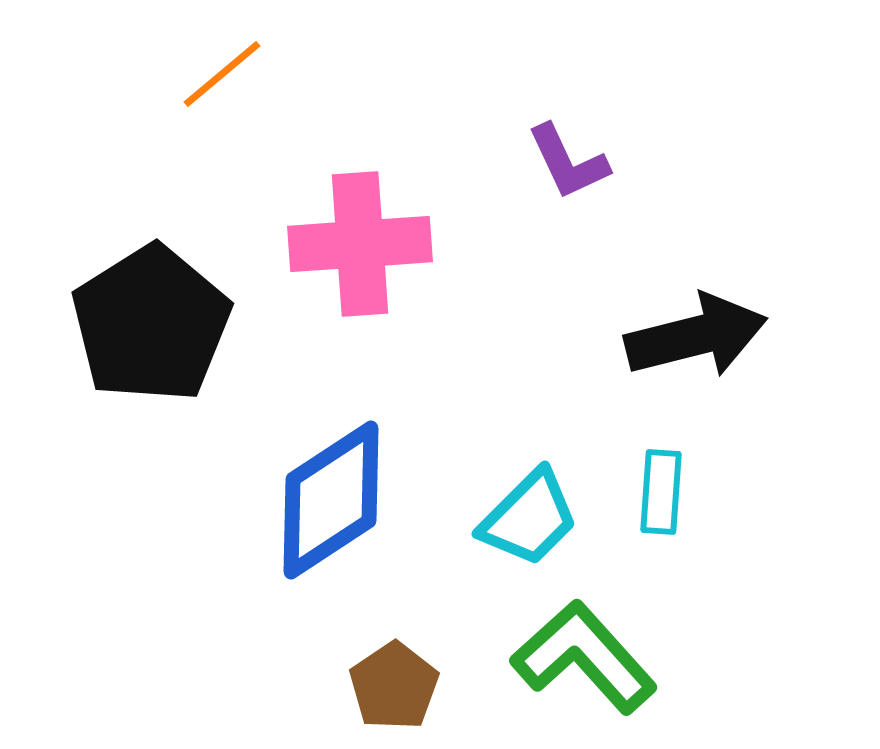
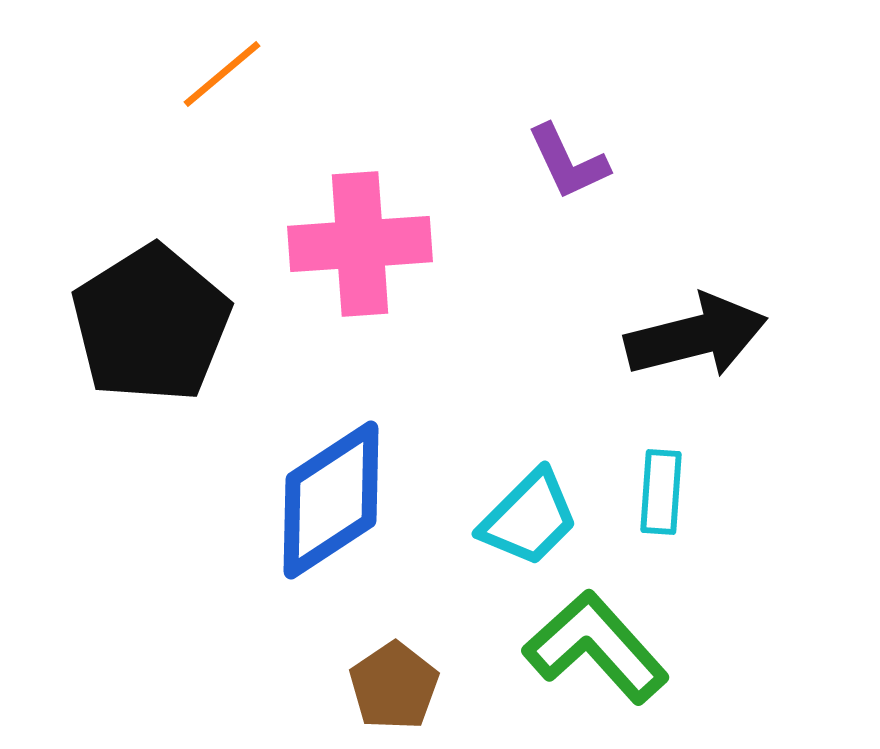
green L-shape: moved 12 px right, 10 px up
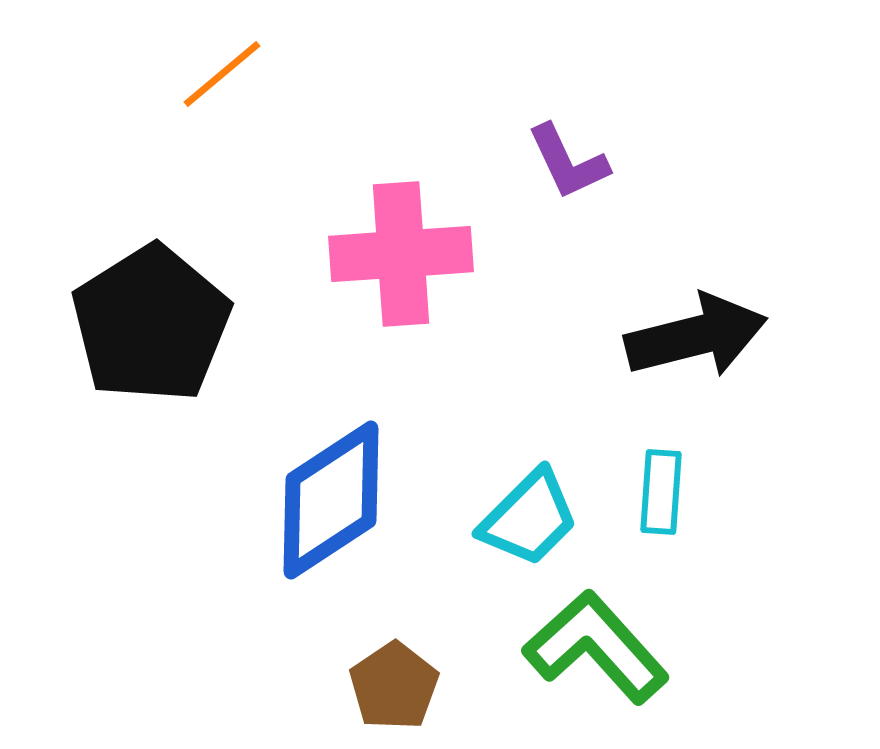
pink cross: moved 41 px right, 10 px down
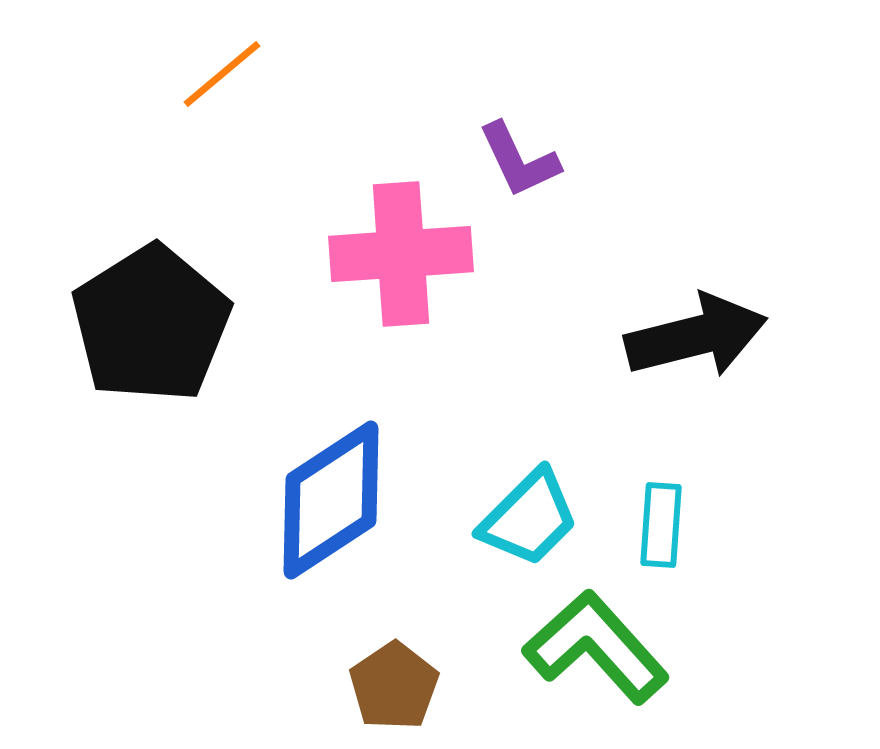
purple L-shape: moved 49 px left, 2 px up
cyan rectangle: moved 33 px down
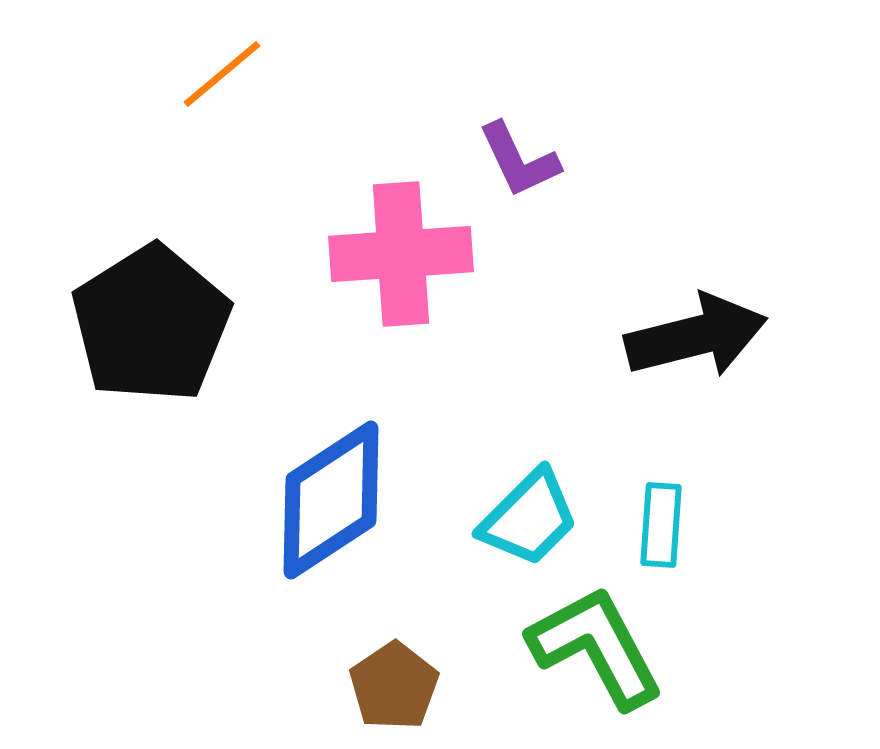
green L-shape: rotated 14 degrees clockwise
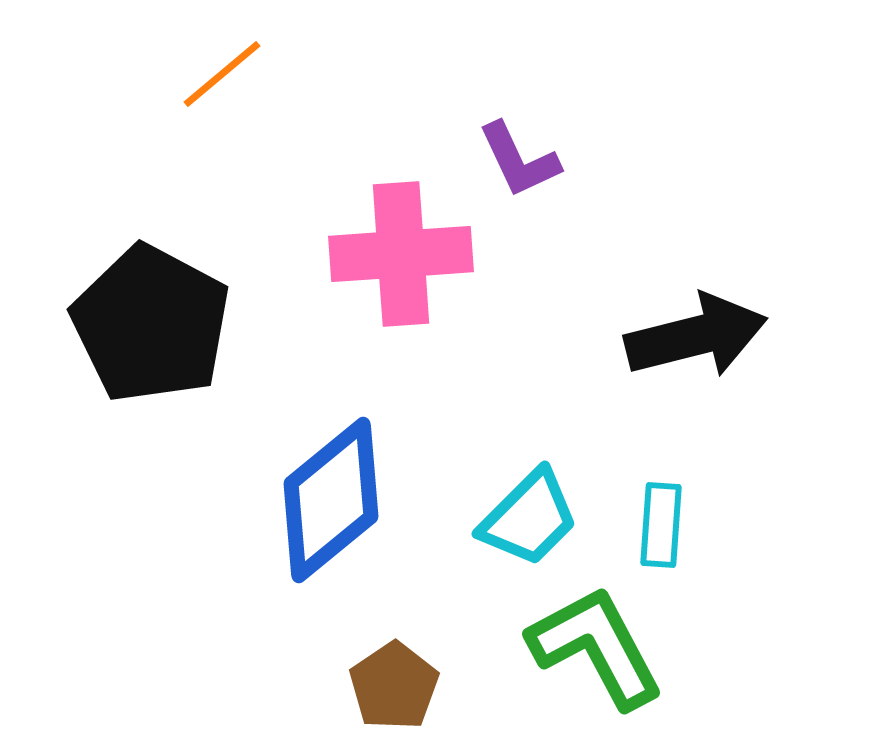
black pentagon: rotated 12 degrees counterclockwise
blue diamond: rotated 6 degrees counterclockwise
